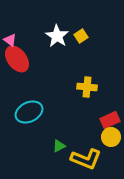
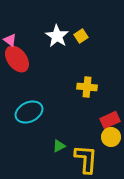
yellow L-shape: rotated 108 degrees counterclockwise
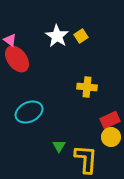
green triangle: rotated 32 degrees counterclockwise
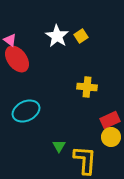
cyan ellipse: moved 3 px left, 1 px up
yellow L-shape: moved 1 px left, 1 px down
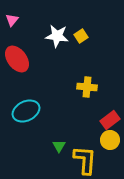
white star: rotated 25 degrees counterclockwise
pink triangle: moved 2 px right, 20 px up; rotated 32 degrees clockwise
red rectangle: rotated 12 degrees counterclockwise
yellow circle: moved 1 px left, 3 px down
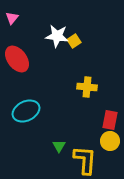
pink triangle: moved 2 px up
yellow square: moved 7 px left, 5 px down
red rectangle: rotated 42 degrees counterclockwise
yellow circle: moved 1 px down
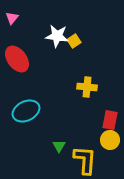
yellow circle: moved 1 px up
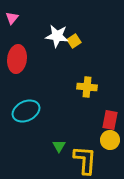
red ellipse: rotated 44 degrees clockwise
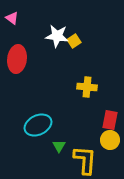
pink triangle: rotated 32 degrees counterclockwise
cyan ellipse: moved 12 px right, 14 px down
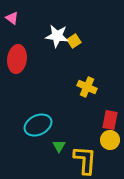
yellow cross: rotated 18 degrees clockwise
